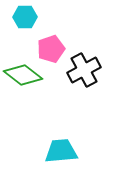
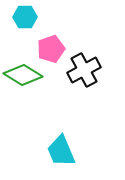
green diamond: rotated 6 degrees counterclockwise
cyan trapezoid: rotated 108 degrees counterclockwise
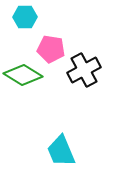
pink pentagon: rotated 28 degrees clockwise
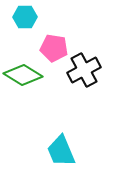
pink pentagon: moved 3 px right, 1 px up
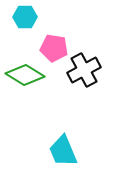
green diamond: moved 2 px right
cyan trapezoid: moved 2 px right
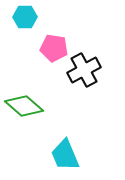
green diamond: moved 1 px left, 31 px down; rotated 9 degrees clockwise
cyan trapezoid: moved 2 px right, 4 px down
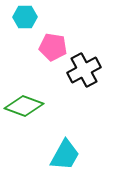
pink pentagon: moved 1 px left, 1 px up
green diamond: rotated 21 degrees counterclockwise
cyan trapezoid: rotated 128 degrees counterclockwise
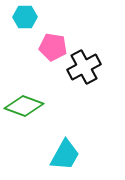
black cross: moved 3 px up
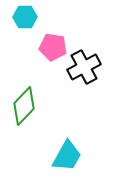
green diamond: rotated 66 degrees counterclockwise
cyan trapezoid: moved 2 px right, 1 px down
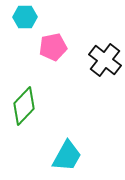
pink pentagon: rotated 20 degrees counterclockwise
black cross: moved 21 px right, 7 px up; rotated 24 degrees counterclockwise
